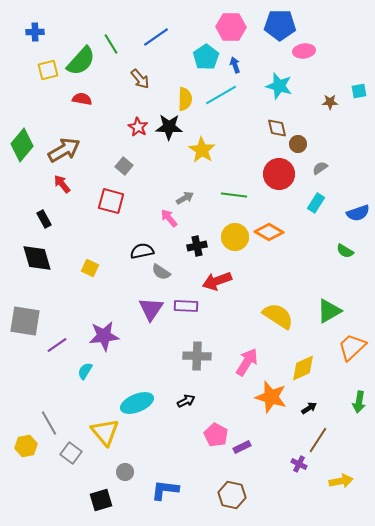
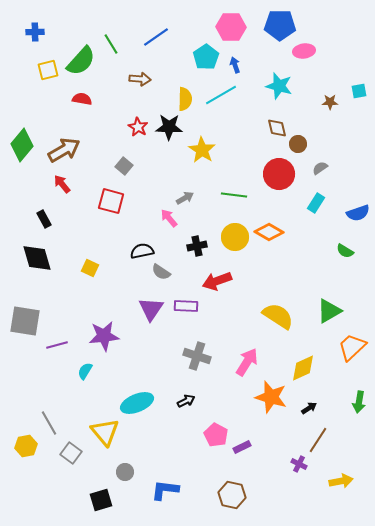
brown arrow at (140, 79): rotated 45 degrees counterclockwise
purple line at (57, 345): rotated 20 degrees clockwise
gray cross at (197, 356): rotated 16 degrees clockwise
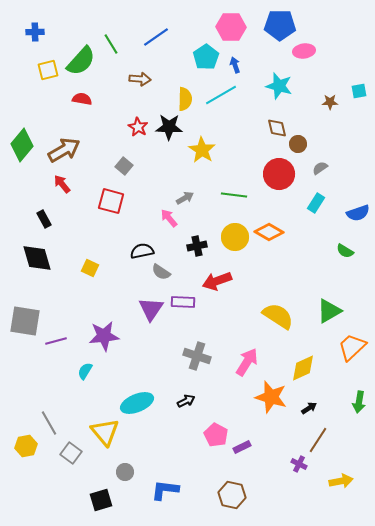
purple rectangle at (186, 306): moved 3 px left, 4 px up
purple line at (57, 345): moved 1 px left, 4 px up
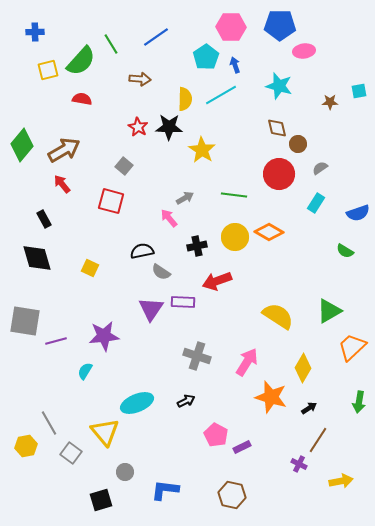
yellow diamond at (303, 368): rotated 36 degrees counterclockwise
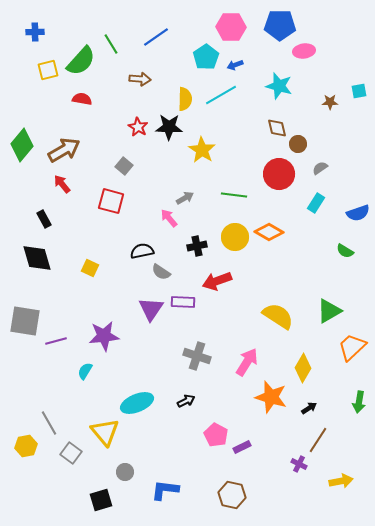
blue arrow at (235, 65): rotated 91 degrees counterclockwise
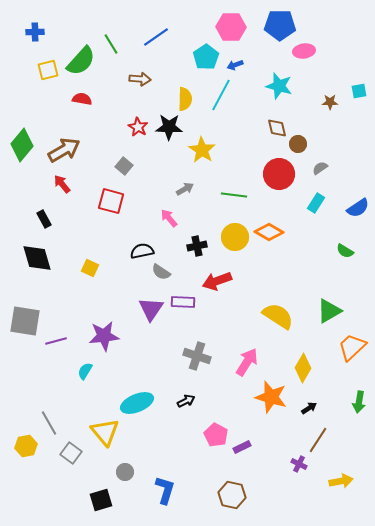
cyan line at (221, 95): rotated 32 degrees counterclockwise
gray arrow at (185, 198): moved 9 px up
blue semicircle at (358, 213): moved 5 px up; rotated 15 degrees counterclockwise
blue L-shape at (165, 490): rotated 100 degrees clockwise
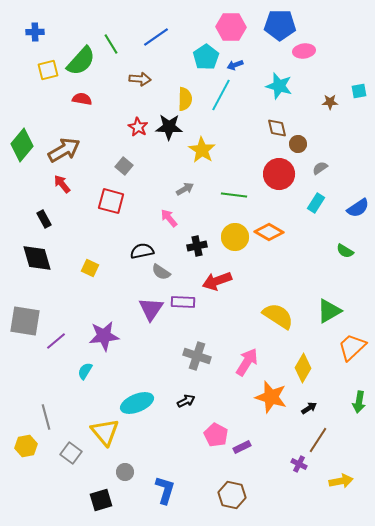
purple line at (56, 341): rotated 25 degrees counterclockwise
gray line at (49, 423): moved 3 px left, 6 px up; rotated 15 degrees clockwise
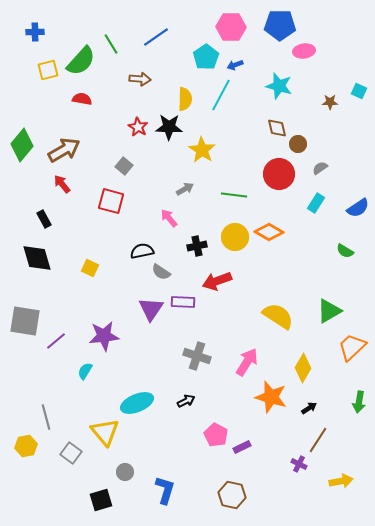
cyan square at (359, 91): rotated 35 degrees clockwise
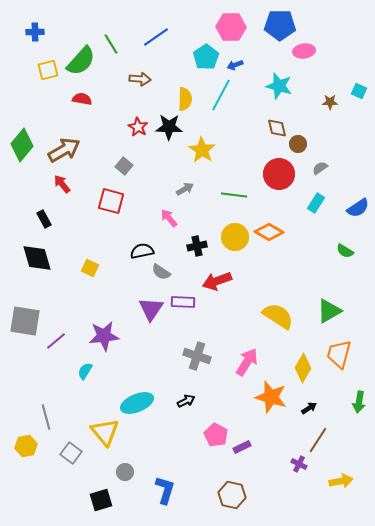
orange trapezoid at (352, 347): moved 13 px left, 7 px down; rotated 32 degrees counterclockwise
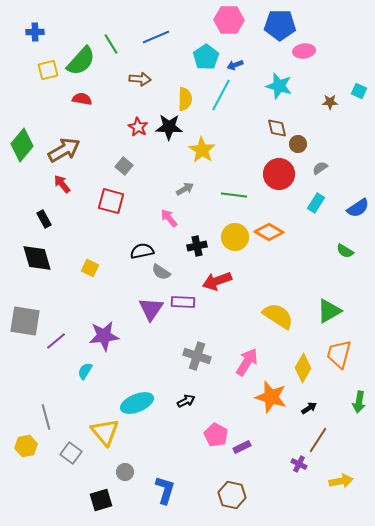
pink hexagon at (231, 27): moved 2 px left, 7 px up
blue line at (156, 37): rotated 12 degrees clockwise
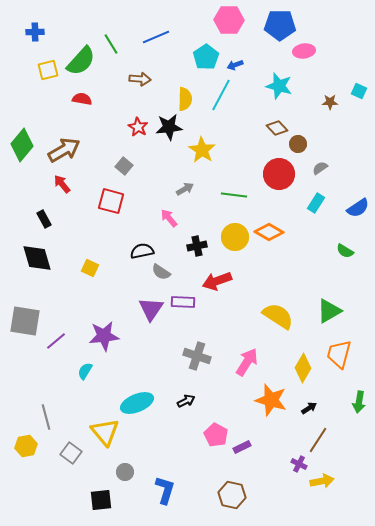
black star at (169, 127): rotated 8 degrees counterclockwise
brown diamond at (277, 128): rotated 30 degrees counterclockwise
orange star at (271, 397): moved 3 px down
yellow arrow at (341, 481): moved 19 px left
black square at (101, 500): rotated 10 degrees clockwise
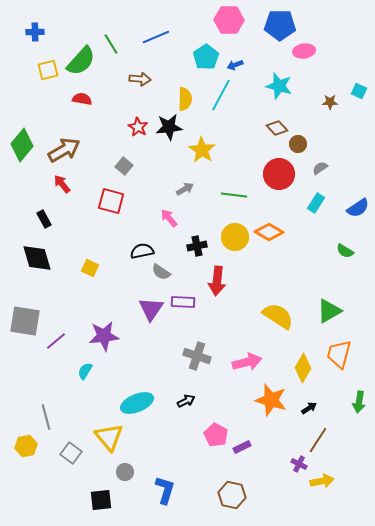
red arrow at (217, 281): rotated 64 degrees counterclockwise
pink arrow at (247, 362): rotated 44 degrees clockwise
yellow triangle at (105, 432): moved 4 px right, 5 px down
